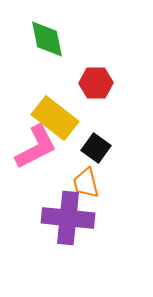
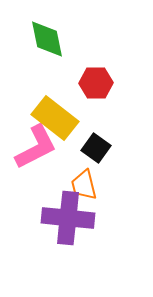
orange trapezoid: moved 2 px left, 2 px down
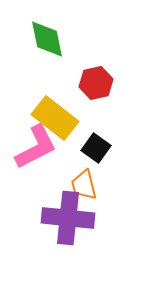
red hexagon: rotated 12 degrees counterclockwise
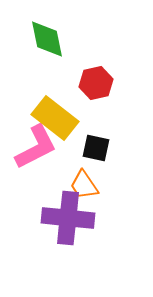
black square: rotated 24 degrees counterclockwise
orange trapezoid: rotated 20 degrees counterclockwise
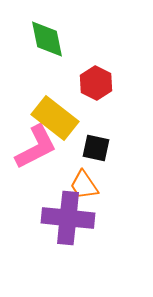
red hexagon: rotated 20 degrees counterclockwise
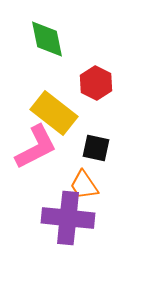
yellow rectangle: moved 1 px left, 5 px up
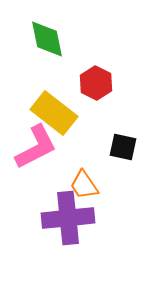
black square: moved 27 px right, 1 px up
purple cross: rotated 12 degrees counterclockwise
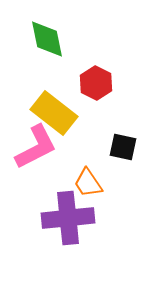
orange trapezoid: moved 4 px right, 2 px up
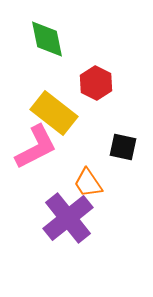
purple cross: rotated 33 degrees counterclockwise
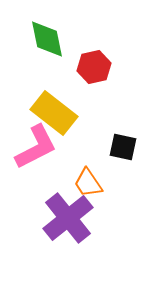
red hexagon: moved 2 px left, 16 px up; rotated 20 degrees clockwise
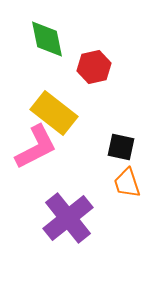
black square: moved 2 px left
orange trapezoid: moved 39 px right; rotated 16 degrees clockwise
